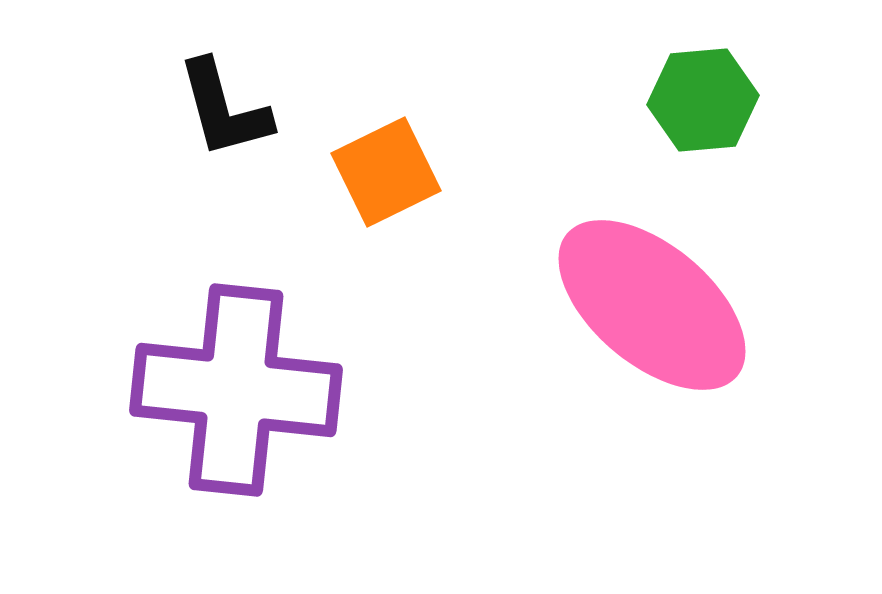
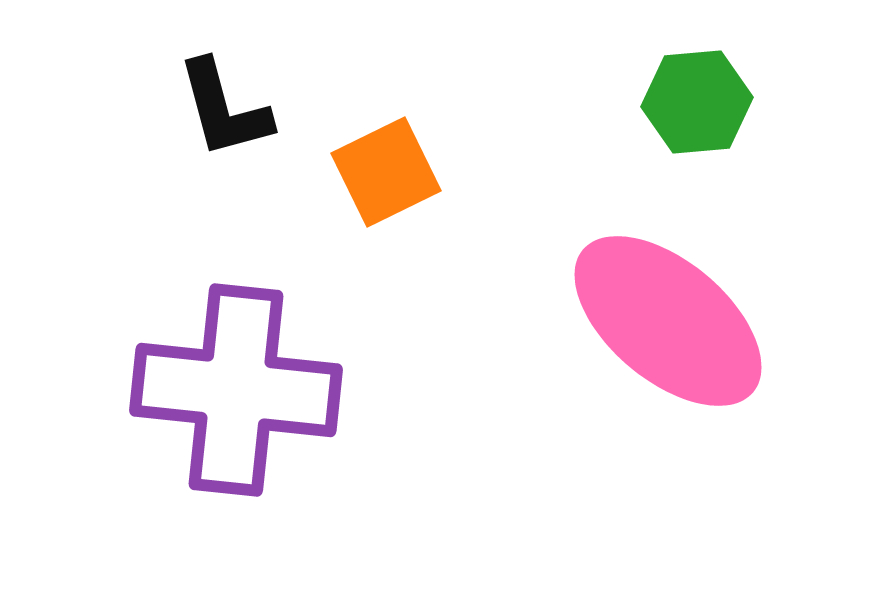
green hexagon: moved 6 px left, 2 px down
pink ellipse: moved 16 px right, 16 px down
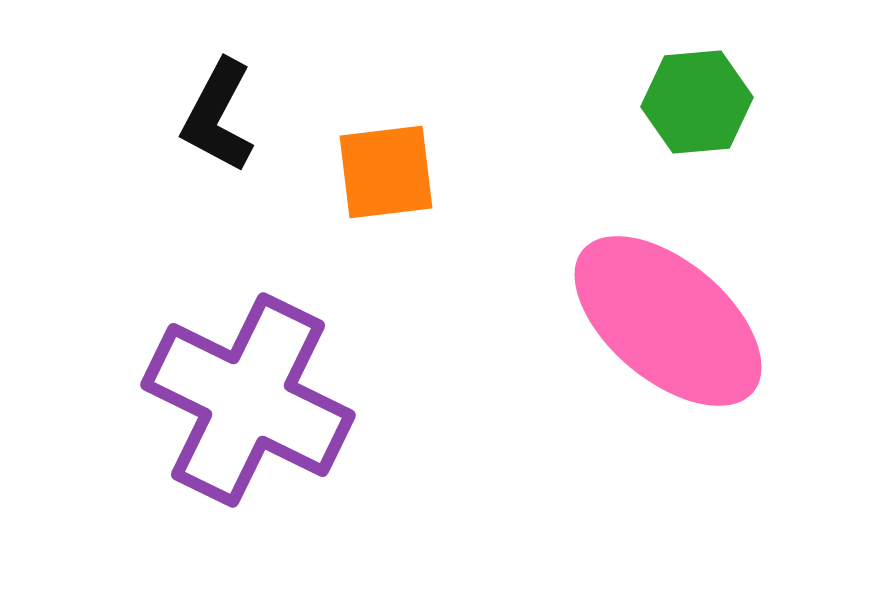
black L-shape: moved 6 px left, 7 px down; rotated 43 degrees clockwise
orange square: rotated 19 degrees clockwise
purple cross: moved 12 px right, 10 px down; rotated 20 degrees clockwise
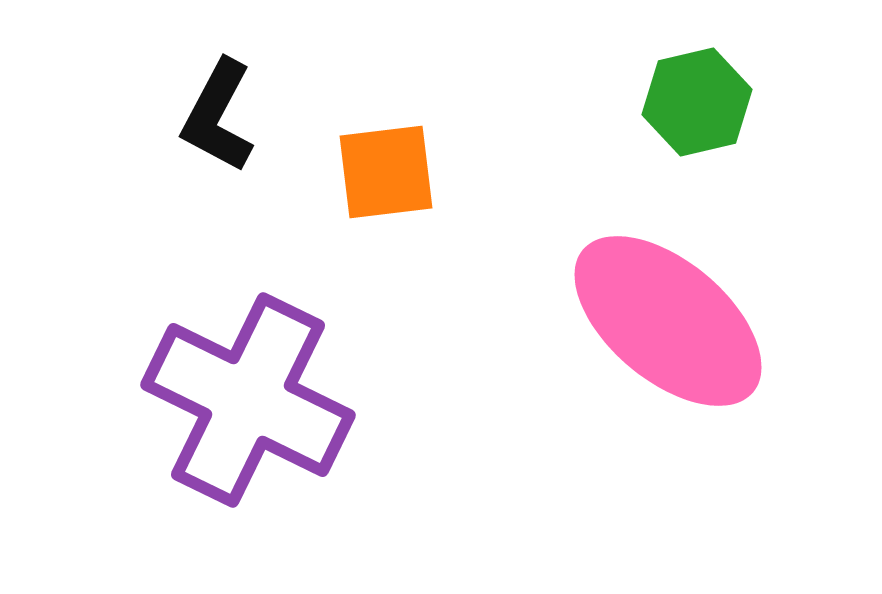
green hexagon: rotated 8 degrees counterclockwise
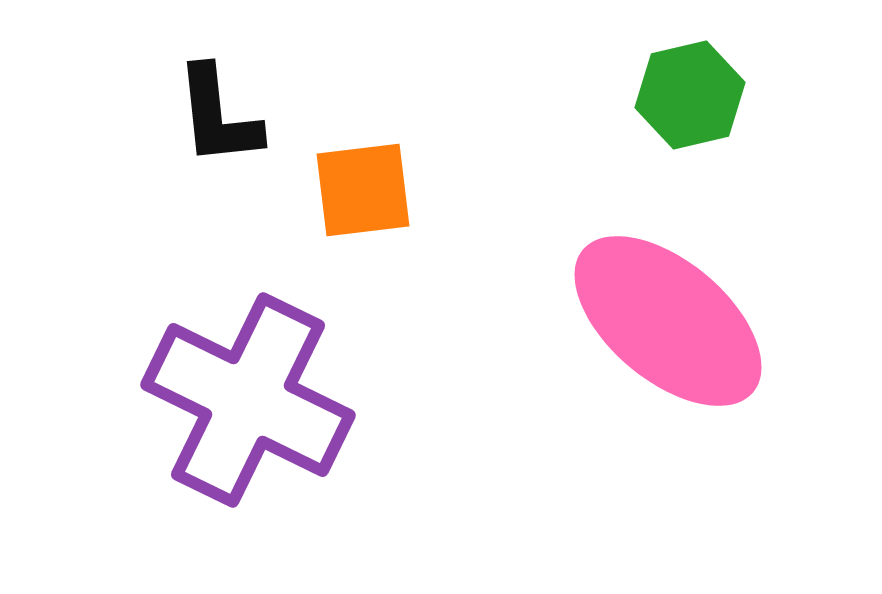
green hexagon: moved 7 px left, 7 px up
black L-shape: rotated 34 degrees counterclockwise
orange square: moved 23 px left, 18 px down
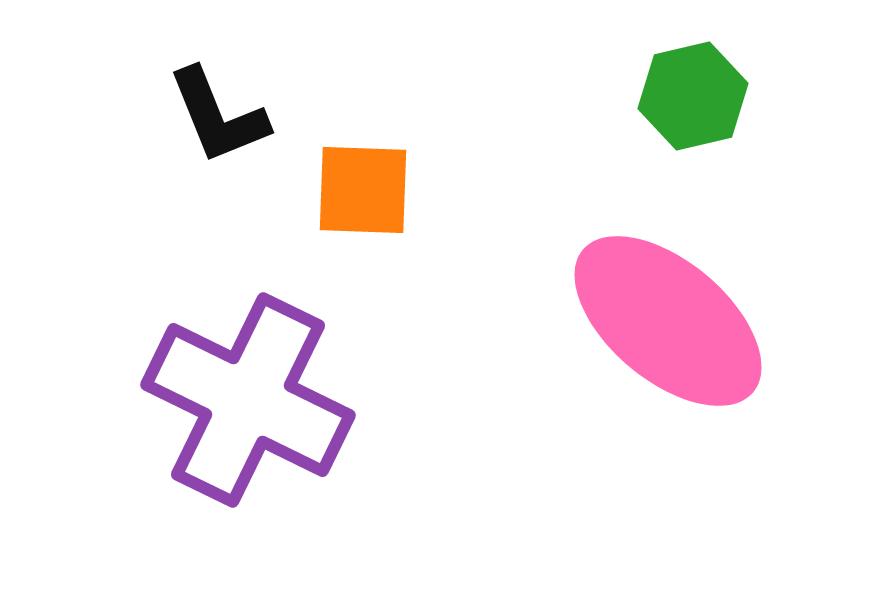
green hexagon: moved 3 px right, 1 px down
black L-shape: rotated 16 degrees counterclockwise
orange square: rotated 9 degrees clockwise
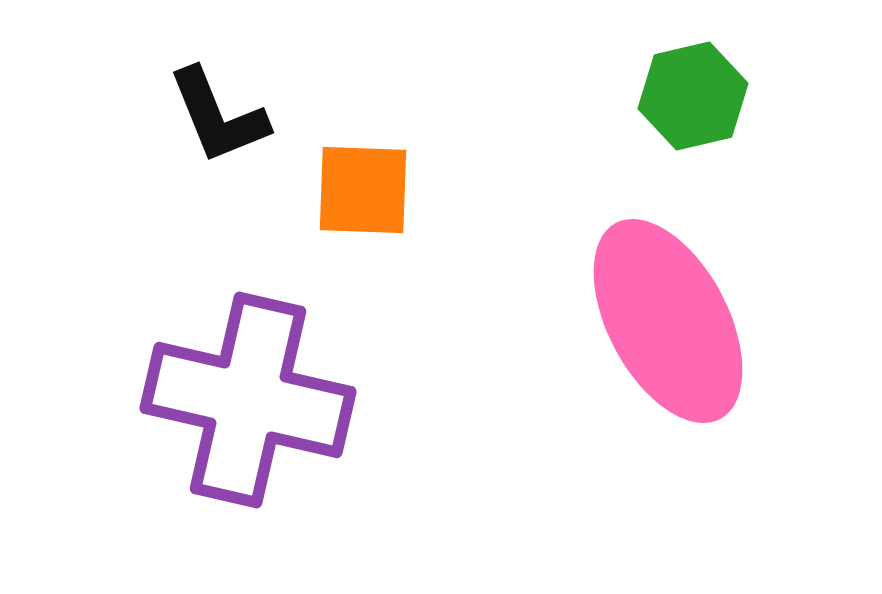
pink ellipse: rotated 22 degrees clockwise
purple cross: rotated 13 degrees counterclockwise
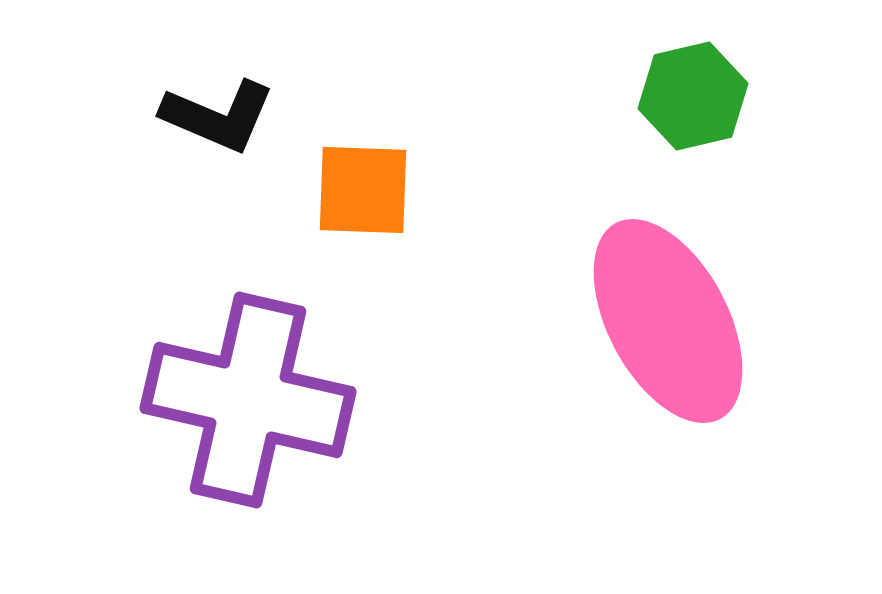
black L-shape: rotated 45 degrees counterclockwise
